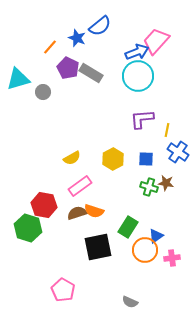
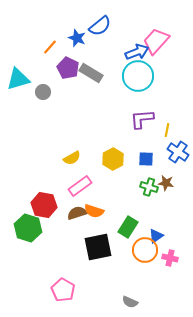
pink cross: moved 2 px left; rotated 21 degrees clockwise
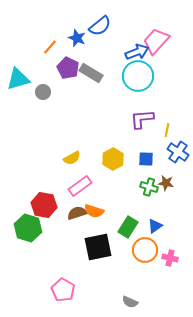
blue triangle: moved 1 px left, 10 px up
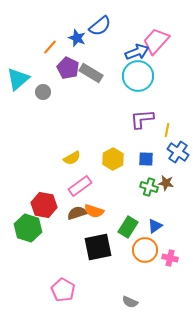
cyan triangle: rotated 25 degrees counterclockwise
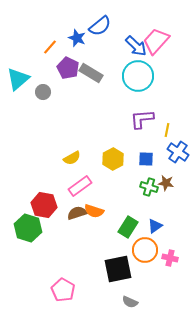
blue arrow: moved 1 px left, 6 px up; rotated 65 degrees clockwise
black square: moved 20 px right, 22 px down
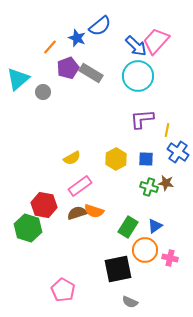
purple pentagon: rotated 25 degrees clockwise
yellow hexagon: moved 3 px right
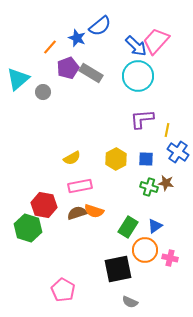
pink rectangle: rotated 25 degrees clockwise
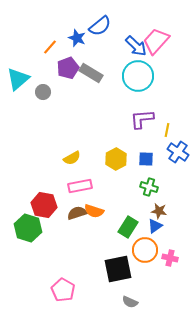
brown star: moved 7 px left, 28 px down
